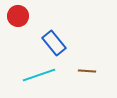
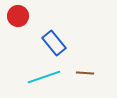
brown line: moved 2 px left, 2 px down
cyan line: moved 5 px right, 2 px down
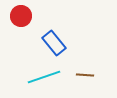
red circle: moved 3 px right
brown line: moved 2 px down
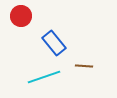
brown line: moved 1 px left, 9 px up
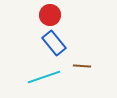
red circle: moved 29 px right, 1 px up
brown line: moved 2 px left
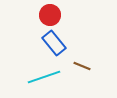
brown line: rotated 18 degrees clockwise
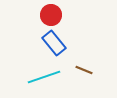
red circle: moved 1 px right
brown line: moved 2 px right, 4 px down
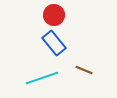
red circle: moved 3 px right
cyan line: moved 2 px left, 1 px down
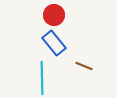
brown line: moved 4 px up
cyan line: rotated 72 degrees counterclockwise
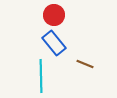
brown line: moved 1 px right, 2 px up
cyan line: moved 1 px left, 2 px up
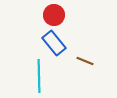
brown line: moved 3 px up
cyan line: moved 2 px left
